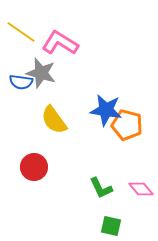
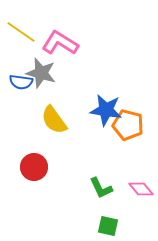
orange pentagon: moved 1 px right
green square: moved 3 px left
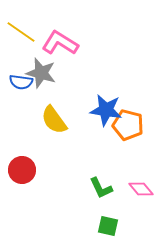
red circle: moved 12 px left, 3 px down
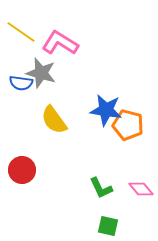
blue semicircle: moved 1 px down
